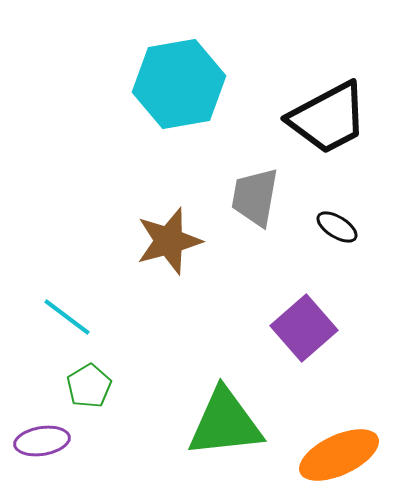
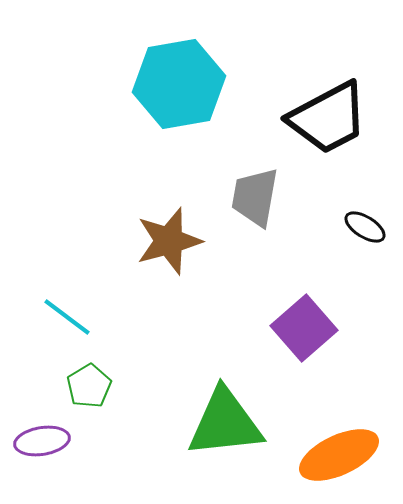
black ellipse: moved 28 px right
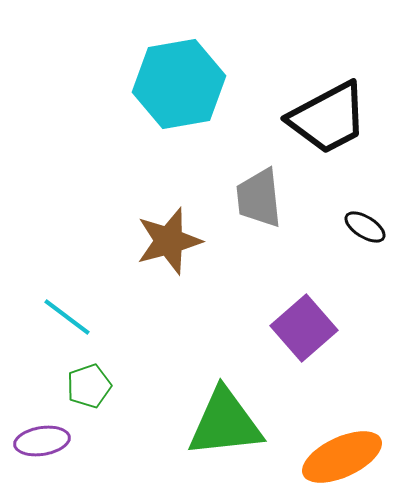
gray trapezoid: moved 4 px right, 1 px down; rotated 16 degrees counterclockwise
green pentagon: rotated 12 degrees clockwise
orange ellipse: moved 3 px right, 2 px down
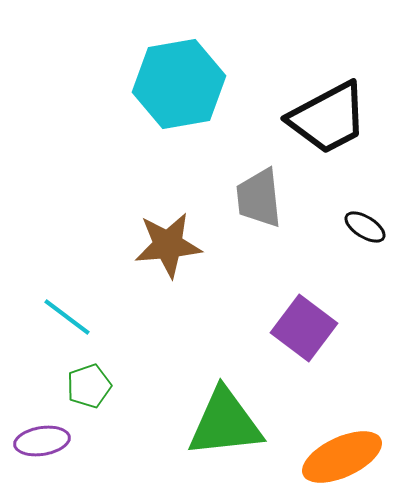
brown star: moved 1 px left, 4 px down; rotated 10 degrees clockwise
purple square: rotated 12 degrees counterclockwise
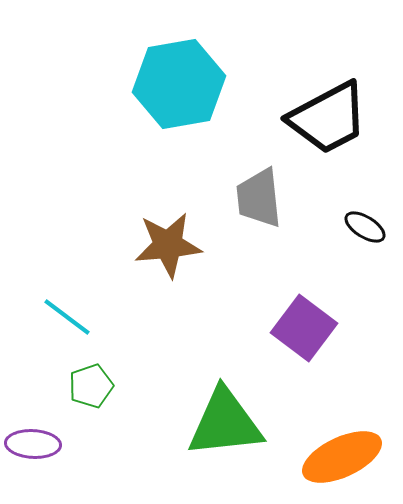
green pentagon: moved 2 px right
purple ellipse: moved 9 px left, 3 px down; rotated 12 degrees clockwise
